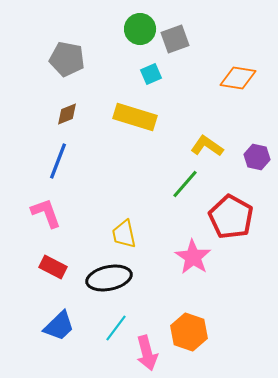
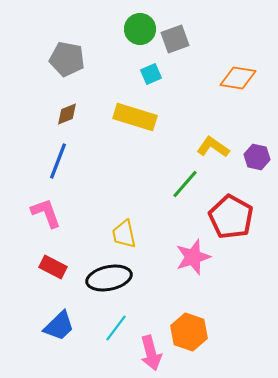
yellow L-shape: moved 6 px right, 1 px down
pink star: rotated 21 degrees clockwise
pink arrow: moved 4 px right
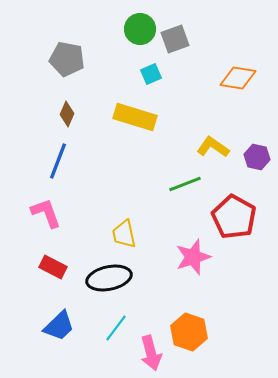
brown diamond: rotated 45 degrees counterclockwise
green line: rotated 28 degrees clockwise
red pentagon: moved 3 px right
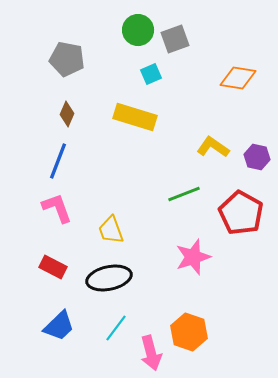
green circle: moved 2 px left, 1 px down
green line: moved 1 px left, 10 px down
pink L-shape: moved 11 px right, 5 px up
red pentagon: moved 7 px right, 4 px up
yellow trapezoid: moved 13 px left, 4 px up; rotated 8 degrees counterclockwise
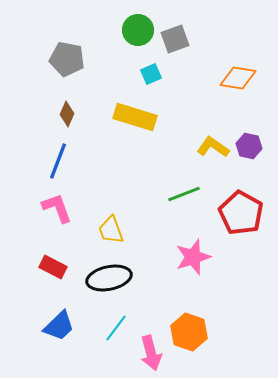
purple hexagon: moved 8 px left, 11 px up
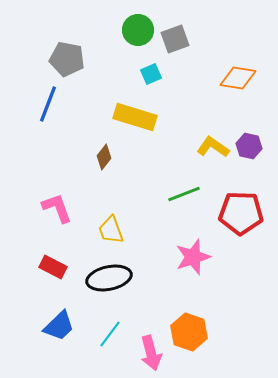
brown diamond: moved 37 px right, 43 px down; rotated 15 degrees clockwise
blue line: moved 10 px left, 57 px up
red pentagon: rotated 27 degrees counterclockwise
cyan line: moved 6 px left, 6 px down
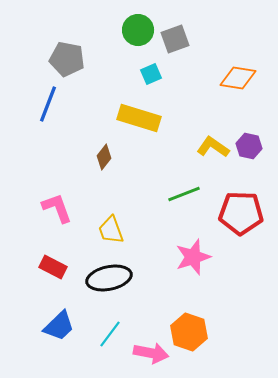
yellow rectangle: moved 4 px right, 1 px down
pink arrow: rotated 64 degrees counterclockwise
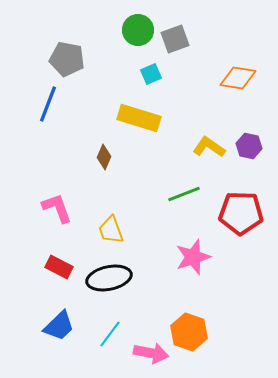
yellow L-shape: moved 4 px left
brown diamond: rotated 15 degrees counterclockwise
red rectangle: moved 6 px right
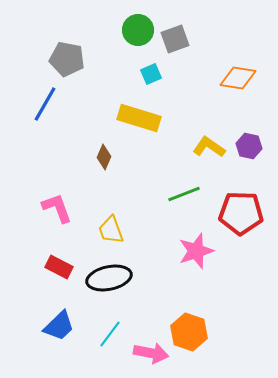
blue line: moved 3 px left; rotated 9 degrees clockwise
pink star: moved 3 px right, 6 px up
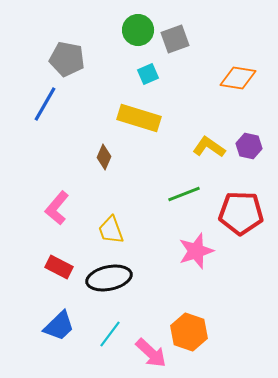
cyan square: moved 3 px left
pink L-shape: rotated 120 degrees counterclockwise
pink arrow: rotated 32 degrees clockwise
